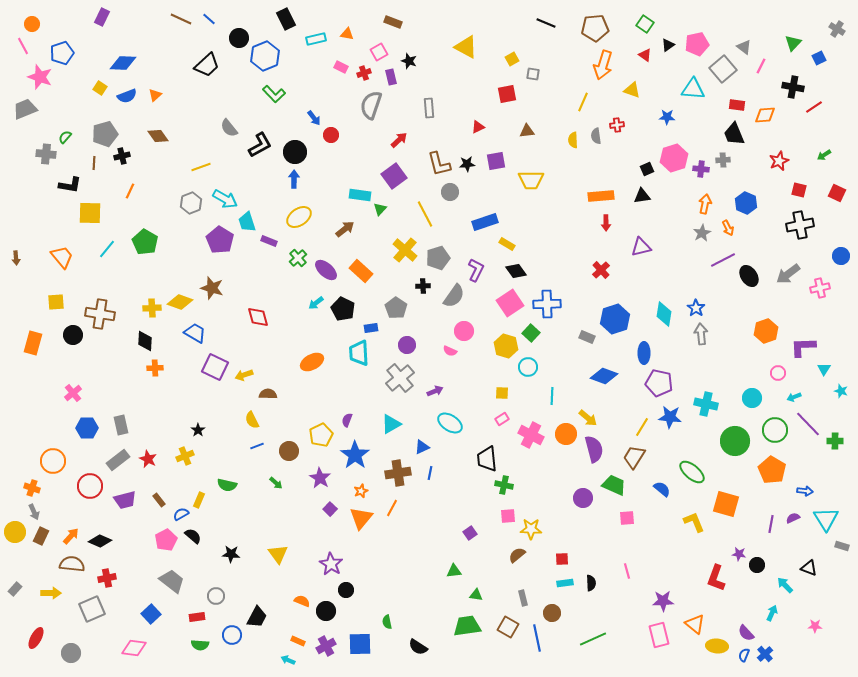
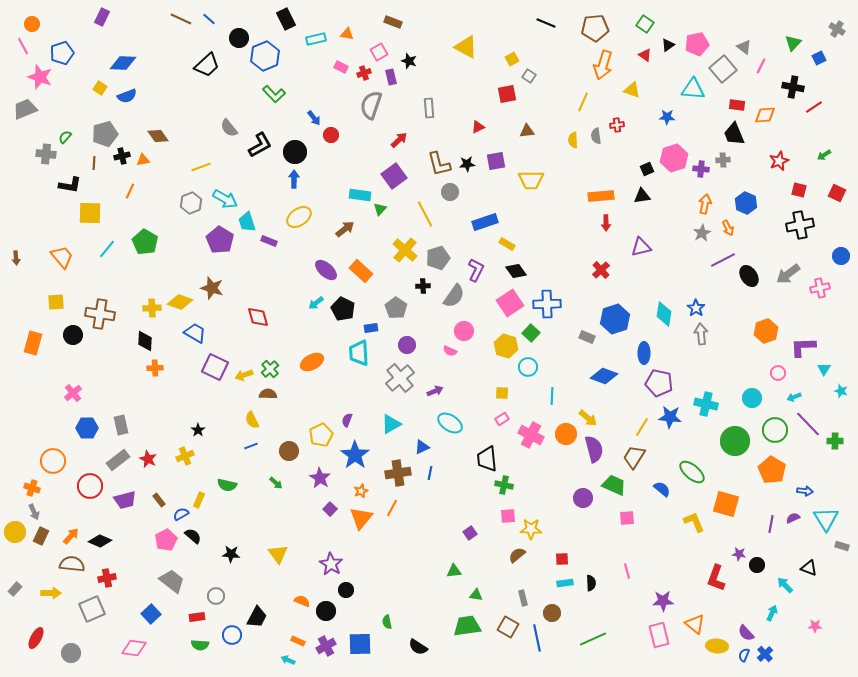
gray square at (533, 74): moved 4 px left, 2 px down; rotated 24 degrees clockwise
orange triangle at (155, 95): moved 12 px left, 65 px down; rotated 32 degrees clockwise
green cross at (298, 258): moved 28 px left, 111 px down
blue line at (257, 446): moved 6 px left
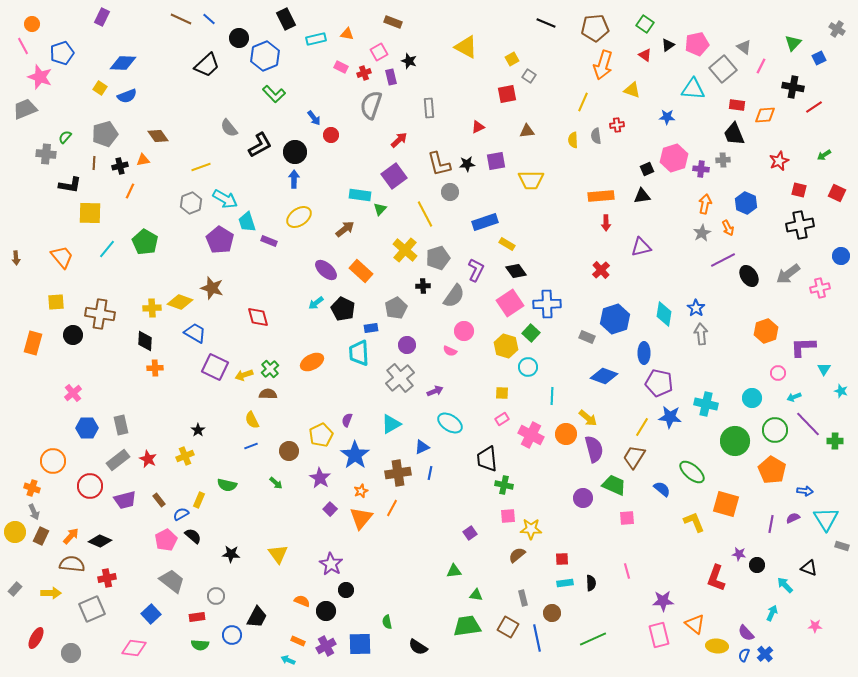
black cross at (122, 156): moved 2 px left, 10 px down
gray pentagon at (396, 308): rotated 10 degrees clockwise
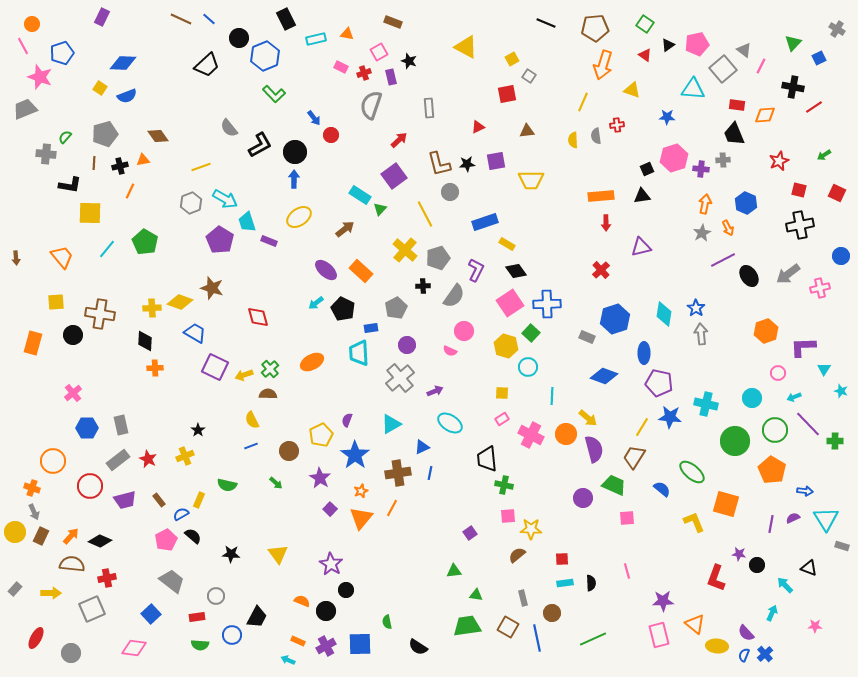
gray triangle at (744, 47): moved 3 px down
cyan rectangle at (360, 195): rotated 25 degrees clockwise
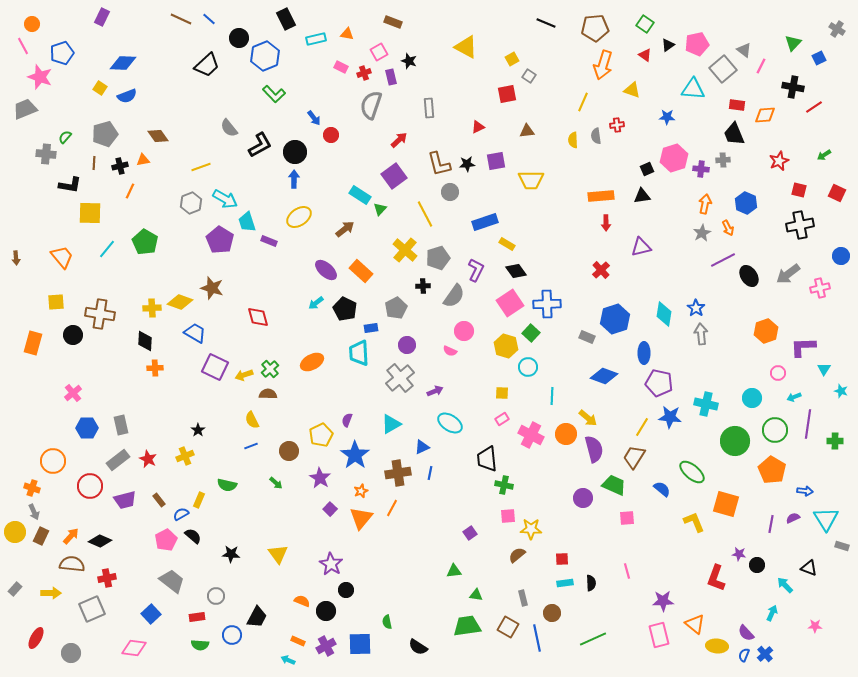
black pentagon at (343, 309): moved 2 px right
purple line at (808, 424): rotated 52 degrees clockwise
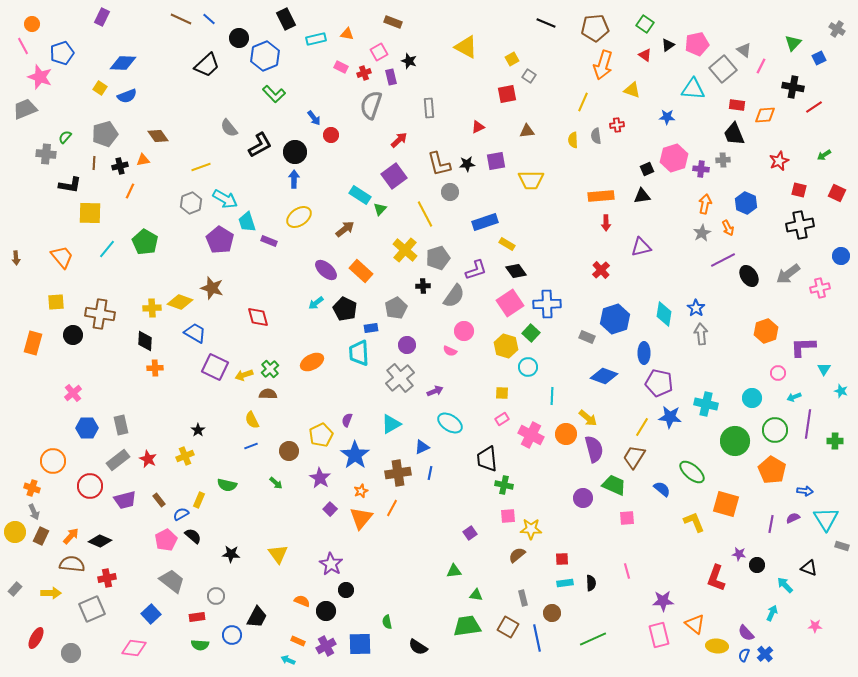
purple L-shape at (476, 270): rotated 45 degrees clockwise
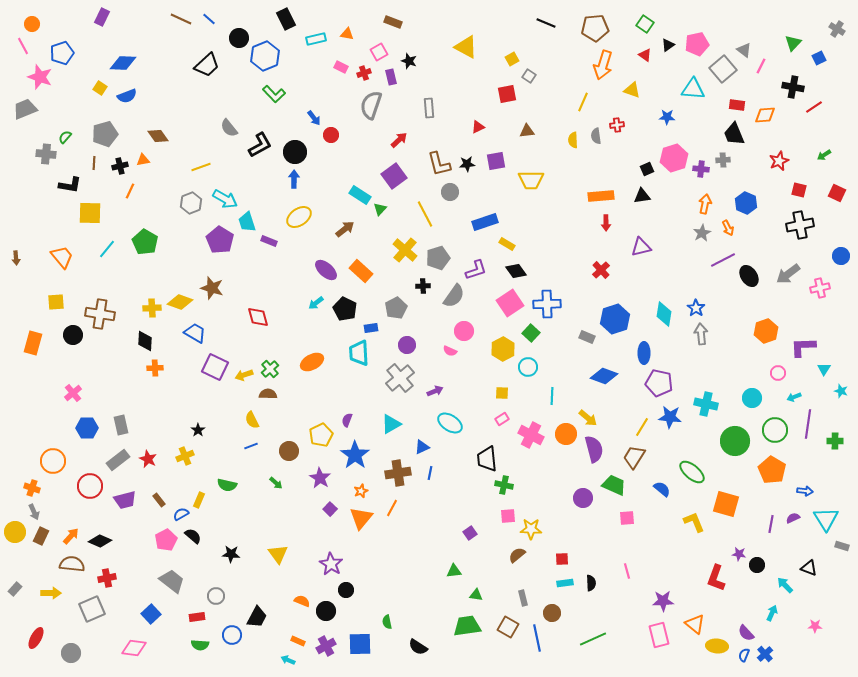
yellow hexagon at (506, 346): moved 3 px left, 3 px down; rotated 15 degrees clockwise
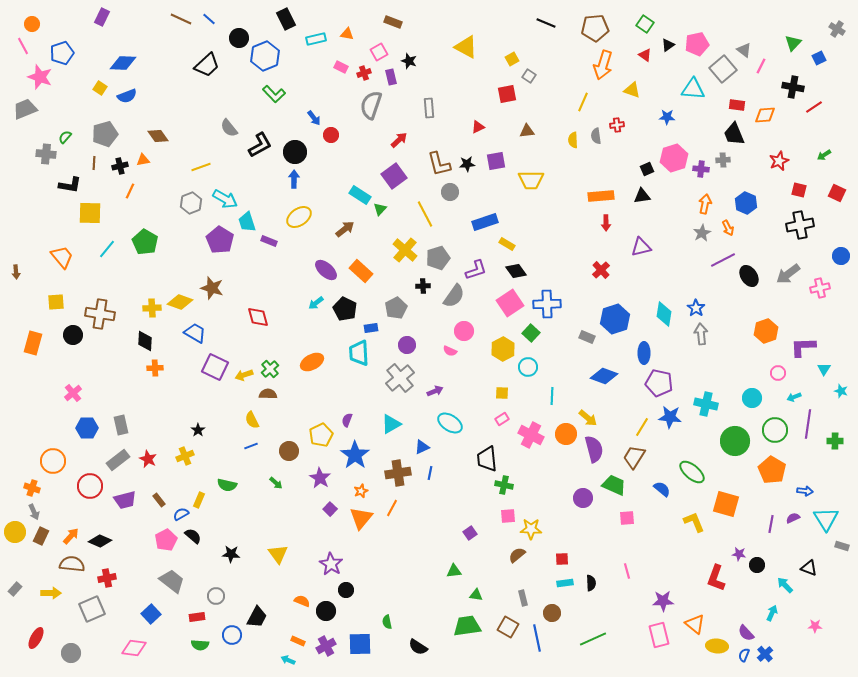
brown arrow at (16, 258): moved 14 px down
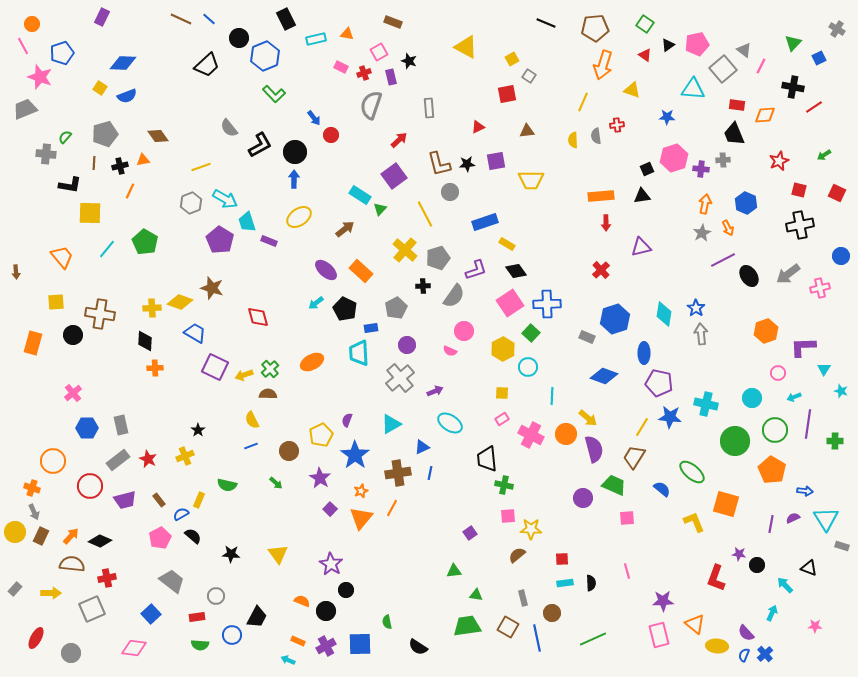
pink pentagon at (166, 540): moved 6 px left, 2 px up
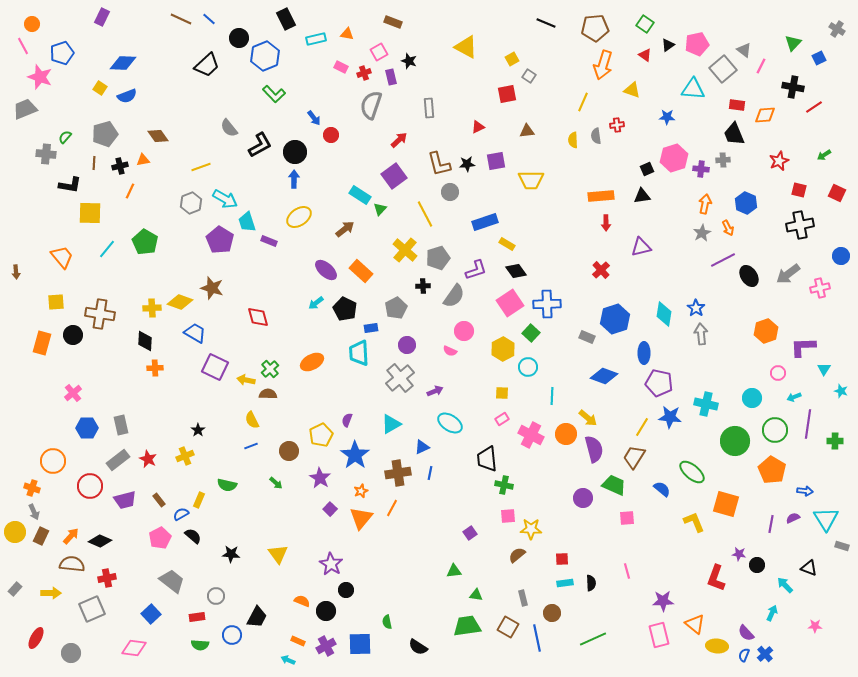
orange rectangle at (33, 343): moved 9 px right
yellow arrow at (244, 375): moved 2 px right, 5 px down; rotated 30 degrees clockwise
